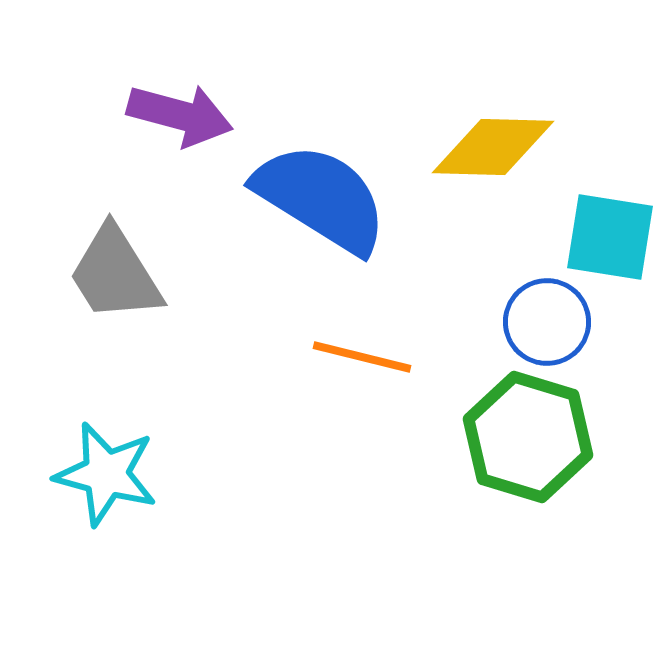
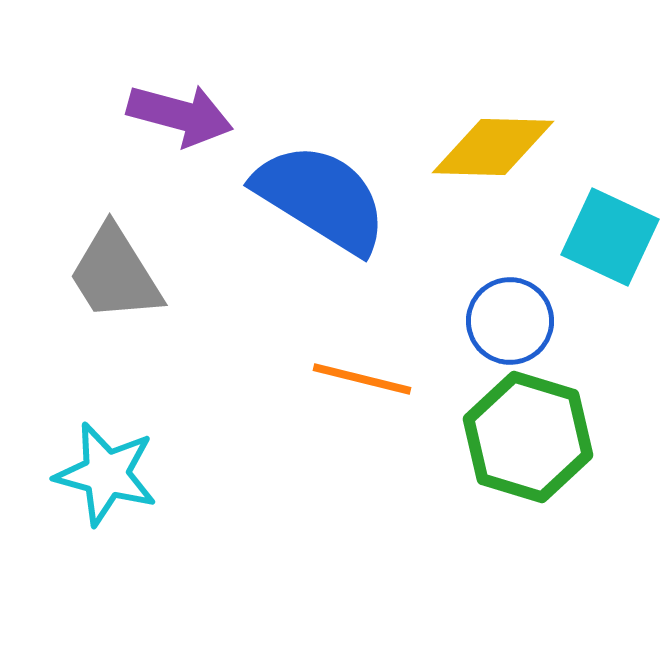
cyan square: rotated 16 degrees clockwise
blue circle: moved 37 px left, 1 px up
orange line: moved 22 px down
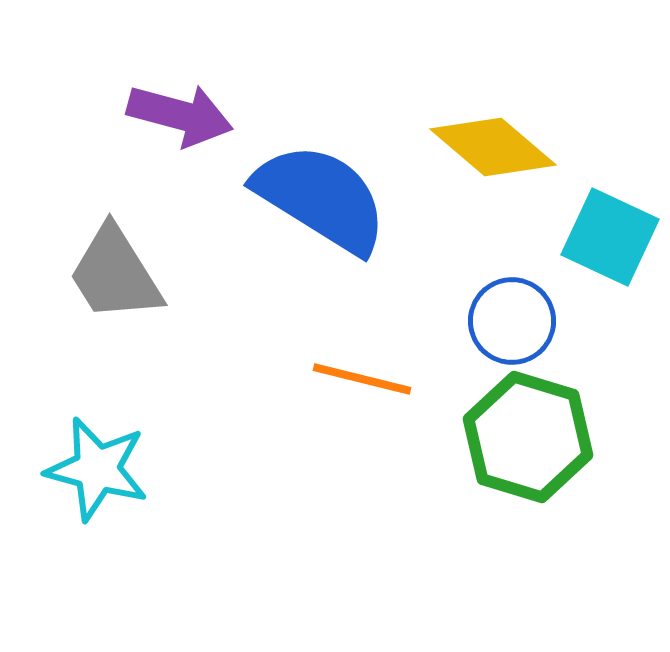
yellow diamond: rotated 39 degrees clockwise
blue circle: moved 2 px right
cyan star: moved 9 px left, 5 px up
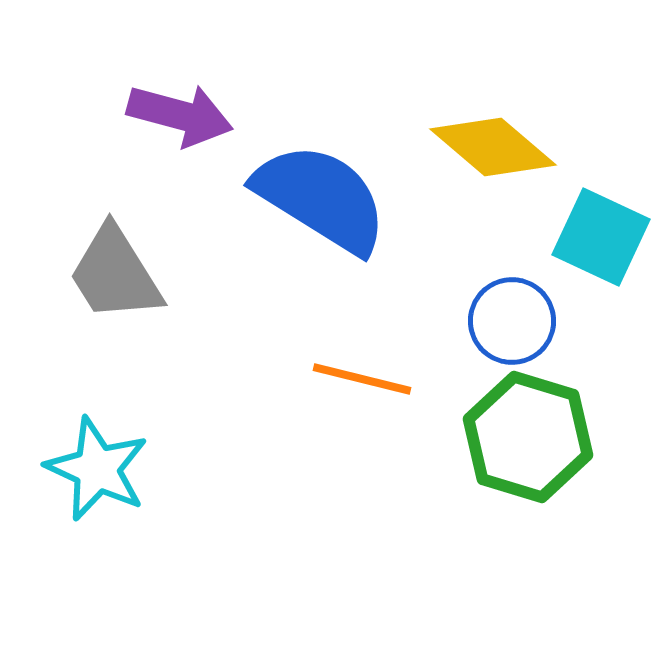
cyan square: moved 9 px left
cyan star: rotated 10 degrees clockwise
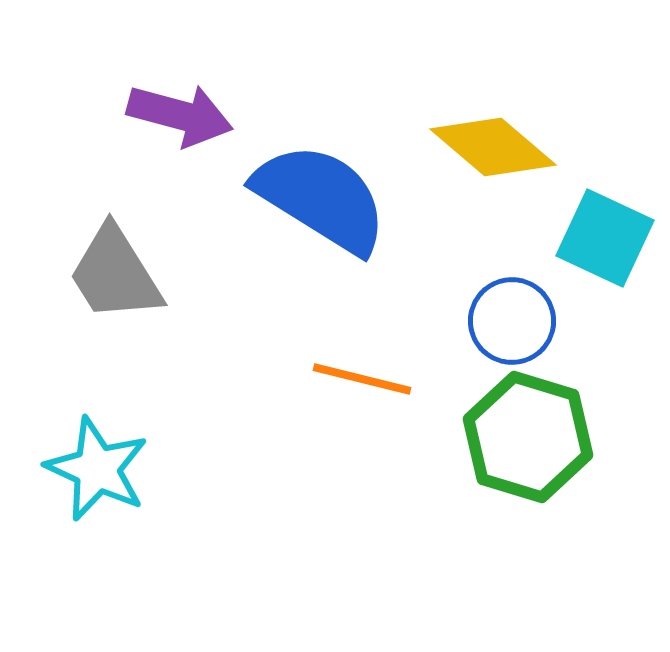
cyan square: moved 4 px right, 1 px down
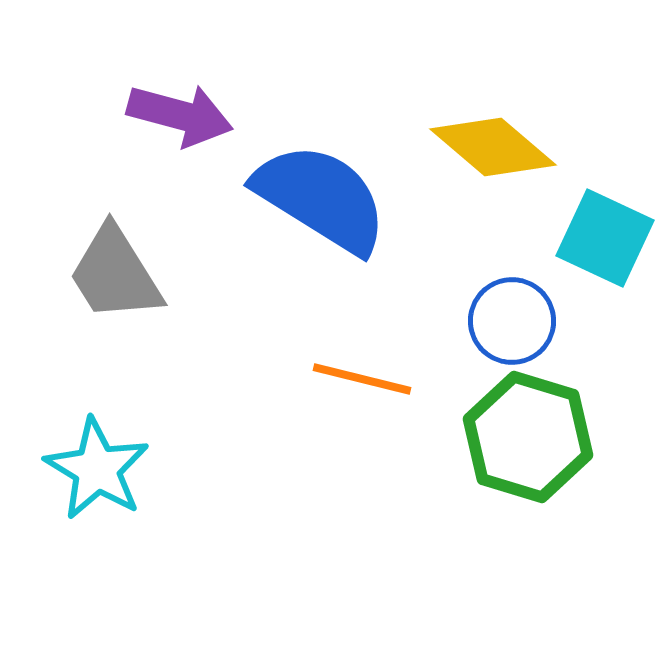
cyan star: rotated 6 degrees clockwise
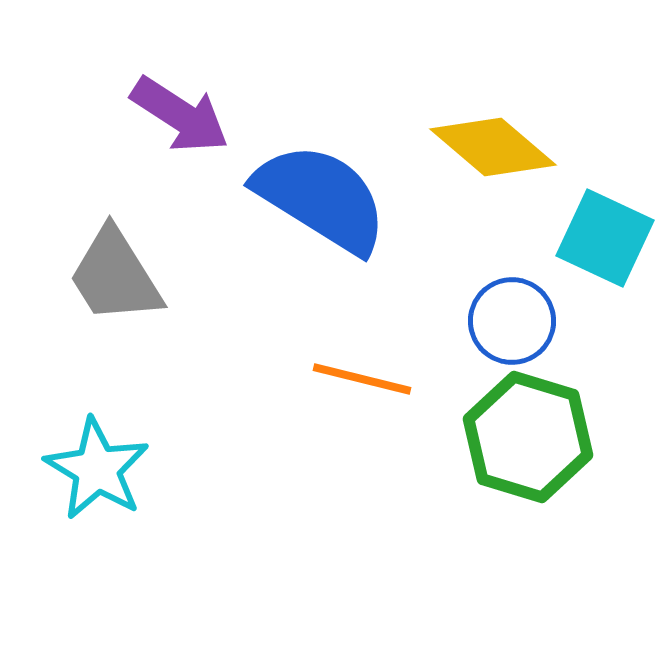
purple arrow: rotated 18 degrees clockwise
gray trapezoid: moved 2 px down
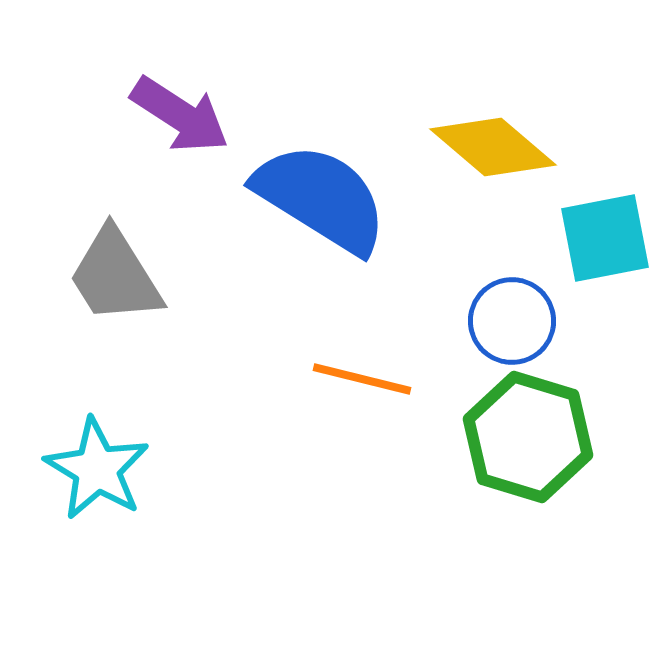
cyan square: rotated 36 degrees counterclockwise
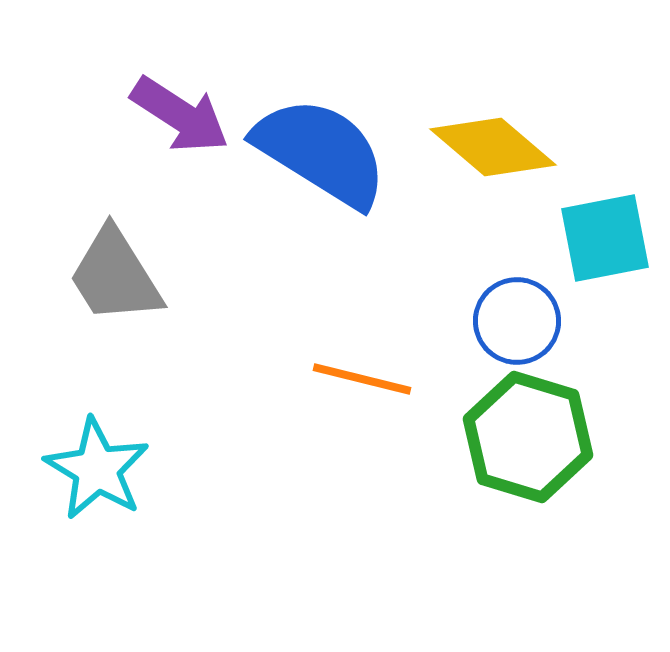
blue semicircle: moved 46 px up
blue circle: moved 5 px right
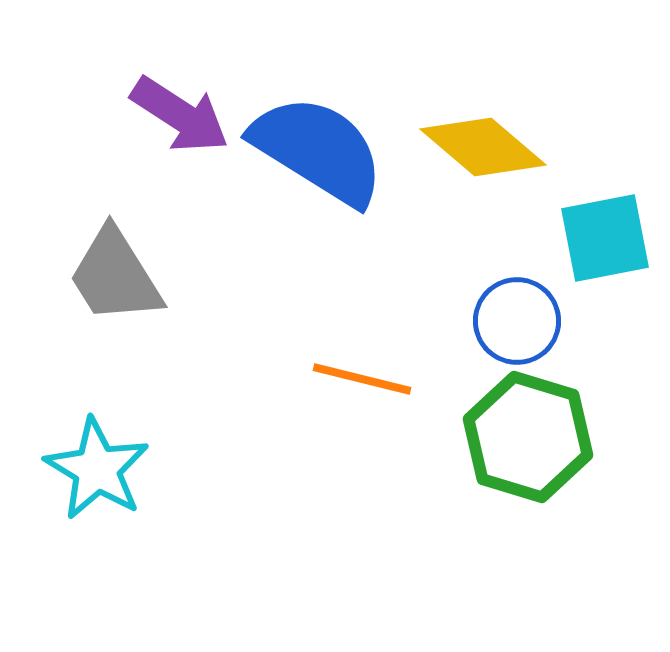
yellow diamond: moved 10 px left
blue semicircle: moved 3 px left, 2 px up
